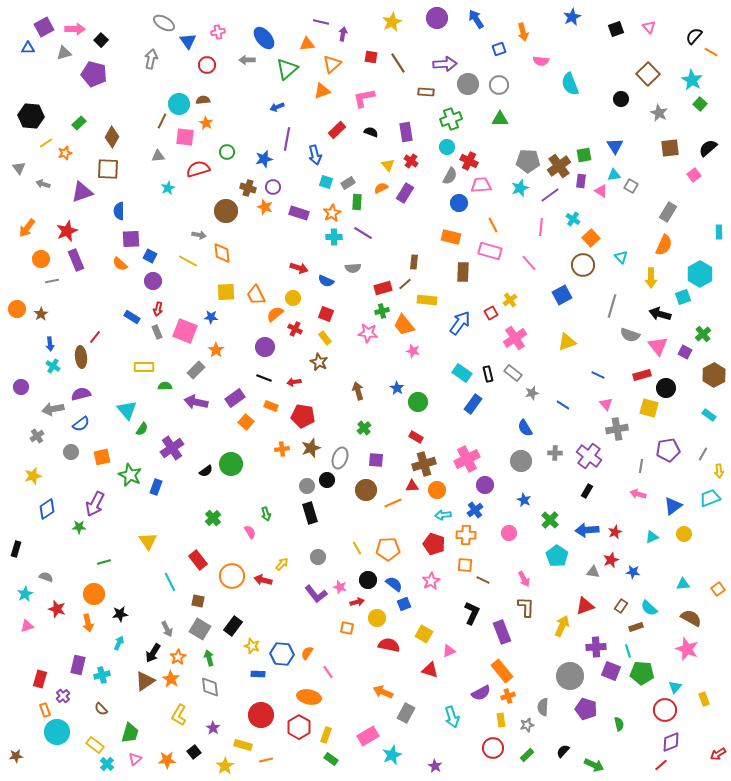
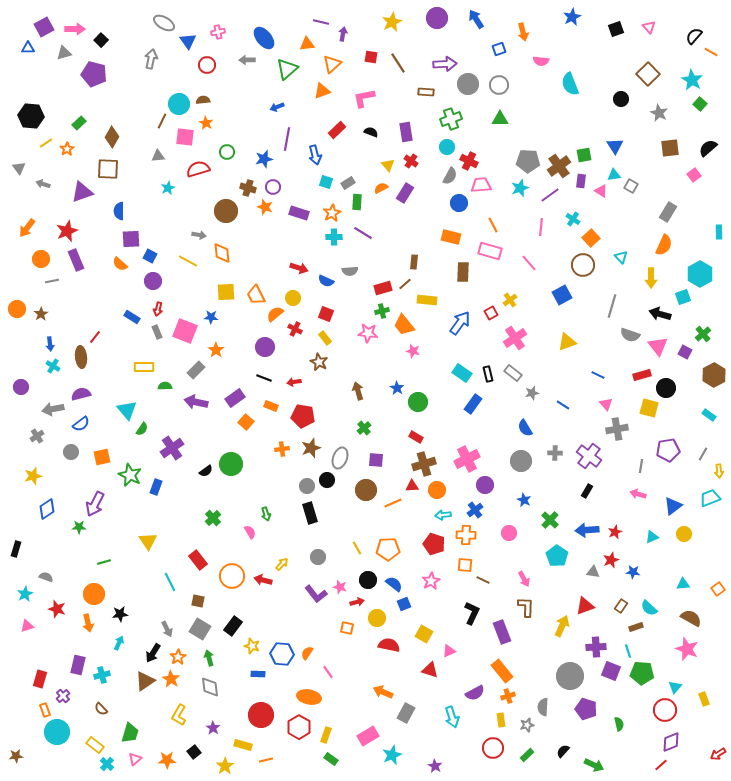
orange star at (65, 153): moved 2 px right, 4 px up; rotated 16 degrees counterclockwise
gray semicircle at (353, 268): moved 3 px left, 3 px down
purple semicircle at (481, 693): moved 6 px left
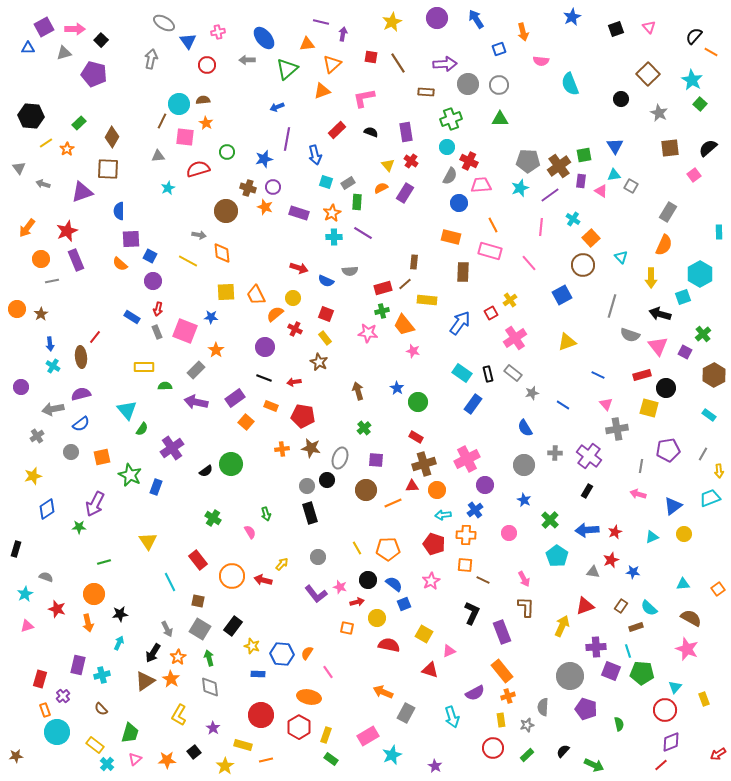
brown star at (311, 448): rotated 30 degrees clockwise
gray circle at (521, 461): moved 3 px right, 4 px down
green cross at (213, 518): rotated 14 degrees counterclockwise
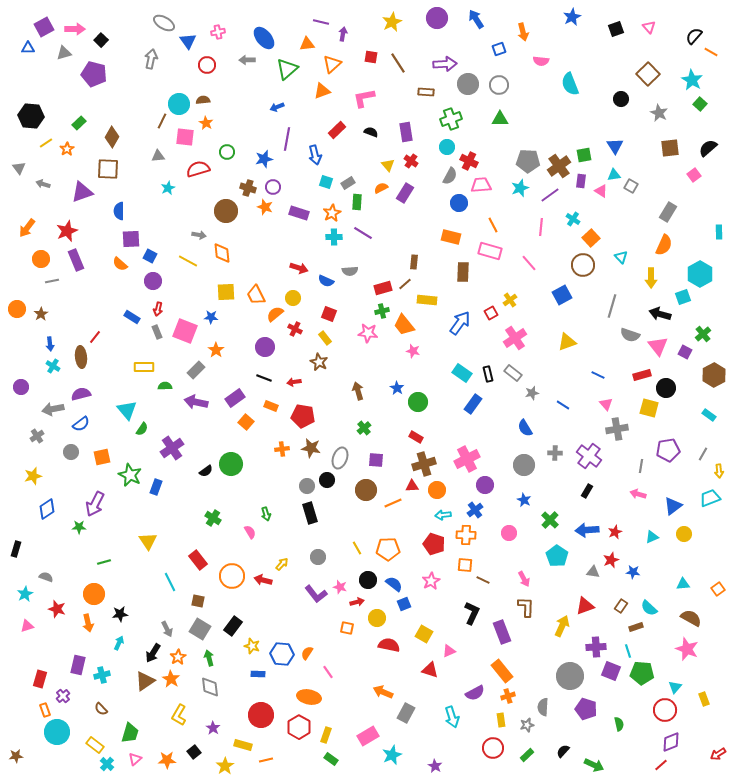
red square at (326, 314): moved 3 px right
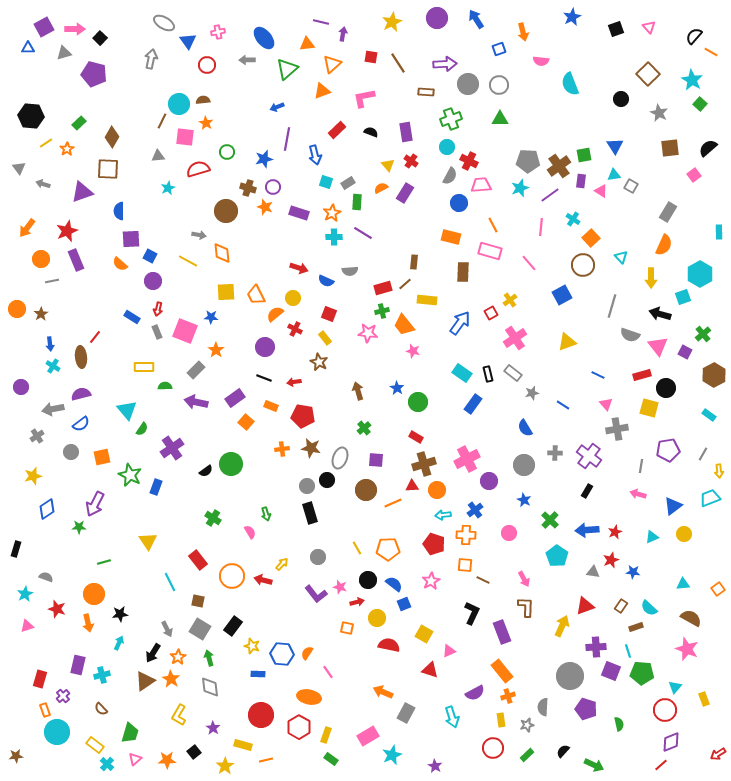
black square at (101, 40): moved 1 px left, 2 px up
purple circle at (485, 485): moved 4 px right, 4 px up
